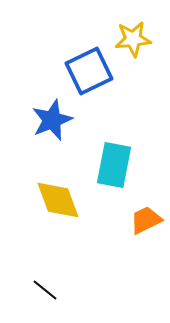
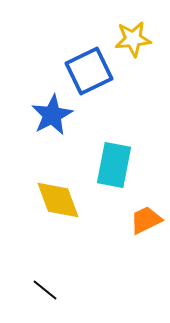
blue star: moved 5 px up; rotated 6 degrees counterclockwise
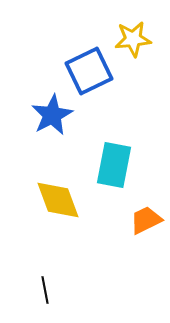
black line: rotated 40 degrees clockwise
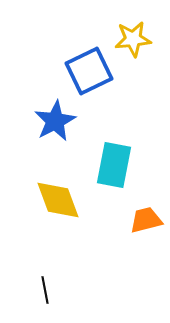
blue star: moved 3 px right, 6 px down
orange trapezoid: rotated 12 degrees clockwise
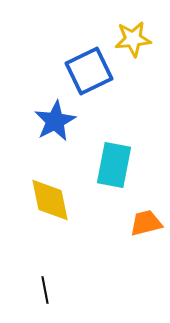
yellow diamond: moved 8 px left; rotated 9 degrees clockwise
orange trapezoid: moved 3 px down
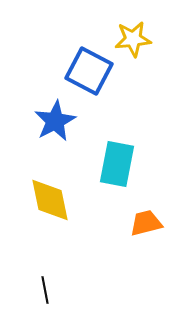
blue square: rotated 36 degrees counterclockwise
cyan rectangle: moved 3 px right, 1 px up
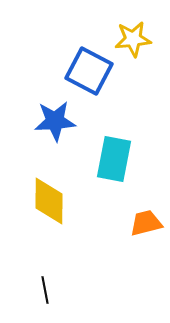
blue star: rotated 24 degrees clockwise
cyan rectangle: moved 3 px left, 5 px up
yellow diamond: moved 1 px left, 1 px down; rotated 12 degrees clockwise
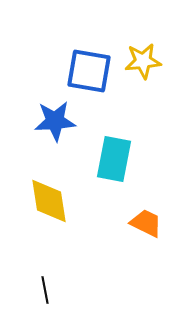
yellow star: moved 10 px right, 22 px down
blue square: rotated 18 degrees counterclockwise
yellow diamond: rotated 9 degrees counterclockwise
orange trapezoid: rotated 40 degrees clockwise
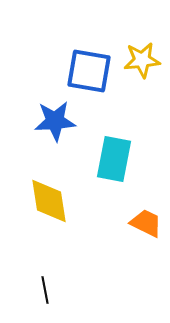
yellow star: moved 1 px left, 1 px up
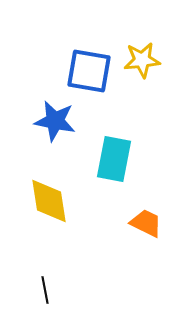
blue star: rotated 15 degrees clockwise
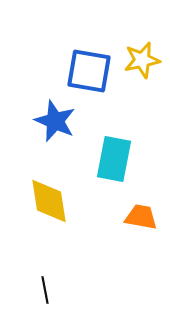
yellow star: rotated 6 degrees counterclockwise
blue star: rotated 12 degrees clockwise
orange trapezoid: moved 5 px left, 6 px up; rotated 16 degrees counterclockwise
